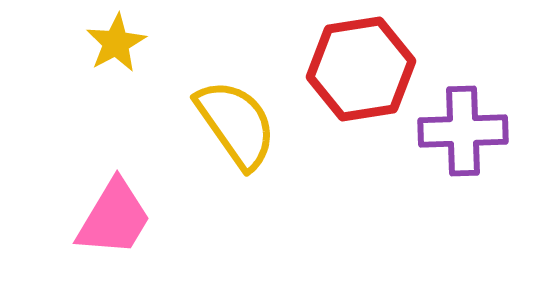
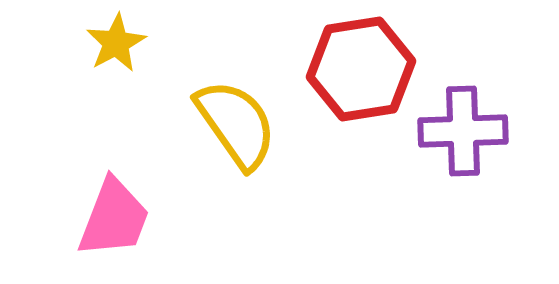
pink trapezoid: rotated 10 degrees counterclockwise
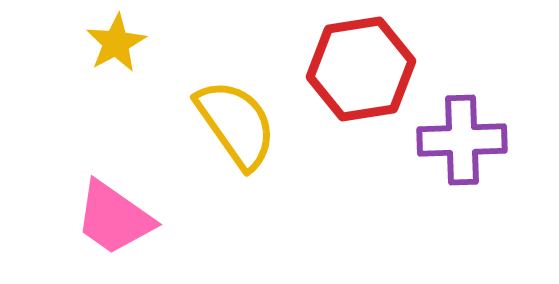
purple cross: moved 1 px left, 9 px down
pink trapezoid: rotated 104 degrees clockwise
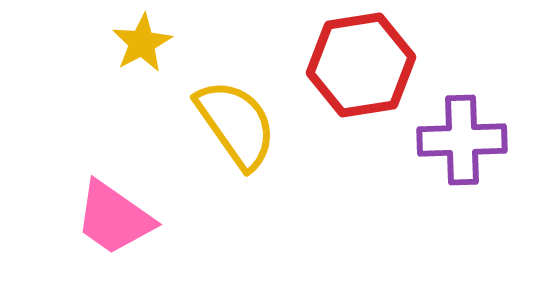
yellow star: moved 26 px right
red hexagon: moved 4 px up
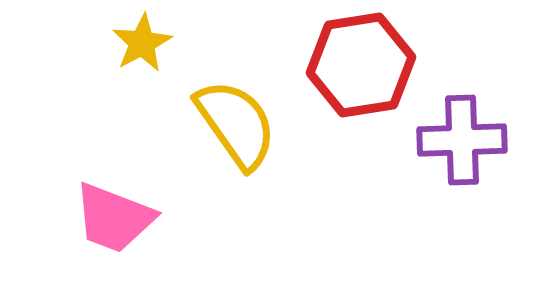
pink trapezoid: rotated 14 degrees counterclockwise
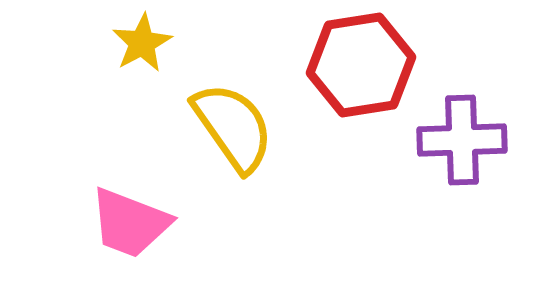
yellow semicircle: moved 3 px left, 3 px down
pink trapezoid: moved 16 px right, 5 px down
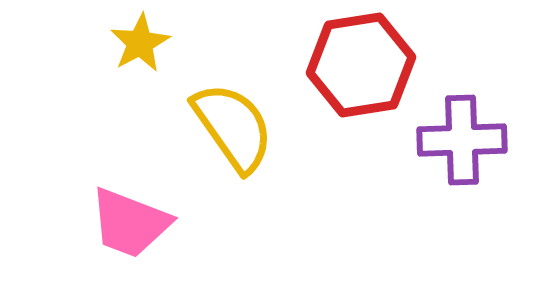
yellow star: moved 2 px left
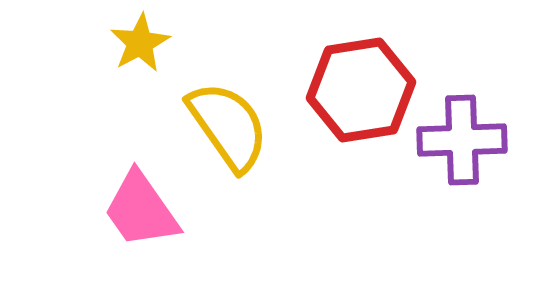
red hexagon: moved 25 px down
yellow semicircle: moved 5 px left, 1 px up
pink trapezoid: moved 11 px right, 13 px up; rotated 34 degrees clockwise
